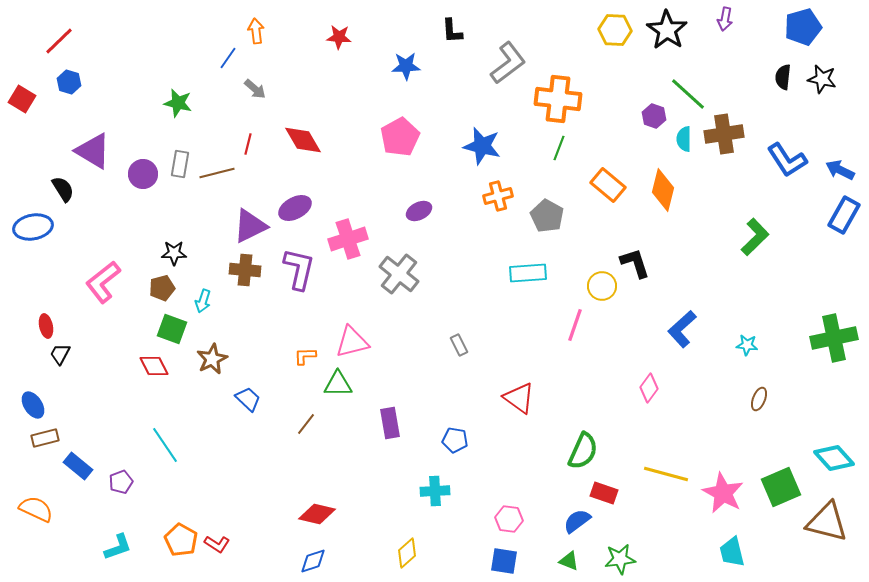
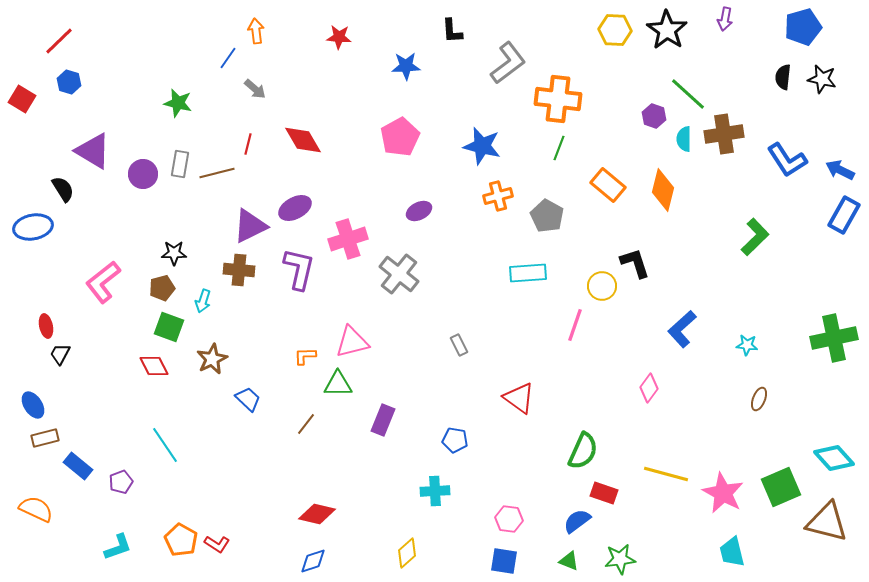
brown cross at (245, 270): moved 6 px left
green square at (172, 329): moved 3 px left, 2 px up
purple rectangle at (390, 423): moved 7 px left, 3 px up; rotated 32 degrees clockwise
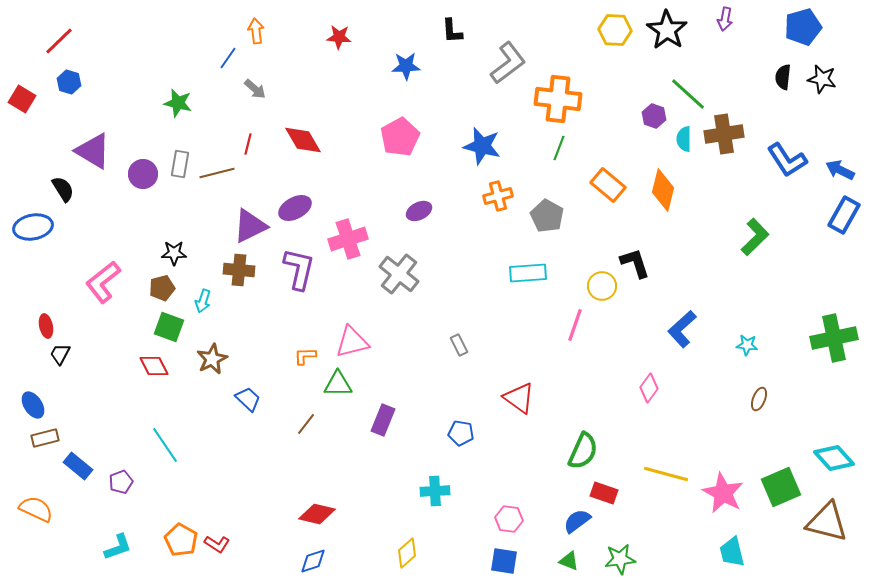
blue pentagon at (455, 440): moved 6 px right, 7 px up
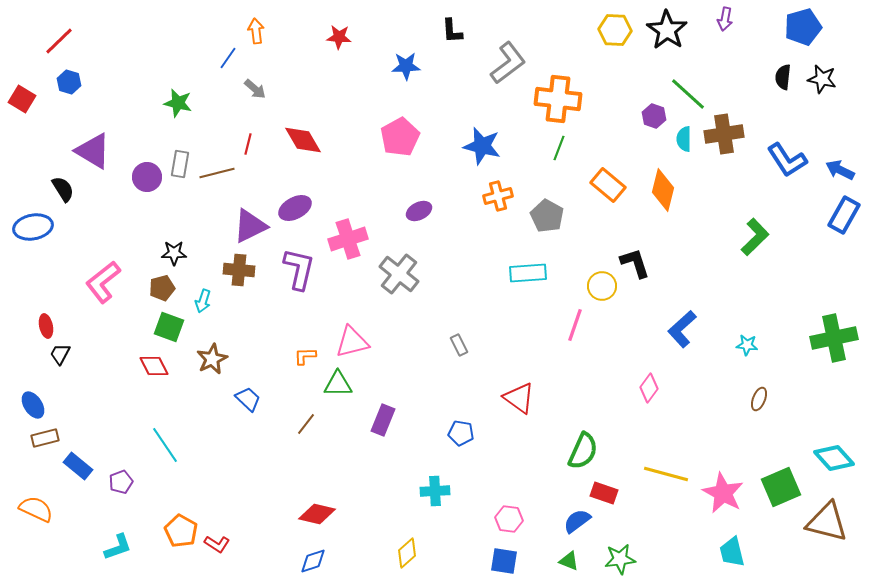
purple circle at (143, 174): moved 4 px right, 3 px down
orange pentagon at (181, 540): moved 9 px up
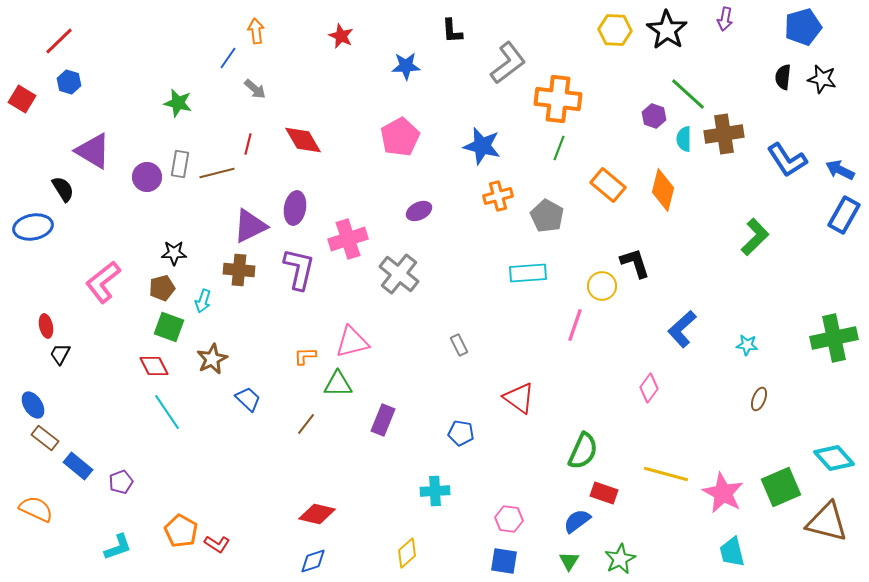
red star at (339, 37): moved 2 px right, 1 px up; rotated 20 degrees clockwise
purple ellipse at (295, 208): rotated 52 degrees counterclockwise
brown rectangle at (45, 438): rotated 52 degrees clockwise
cyan line at (165, 445): moved 2 px right, 33 px up
green star at (620, 559): rotated 20 degrees counterclockwise
green triangle at (569, 561): rotated 40 degrees clockwise
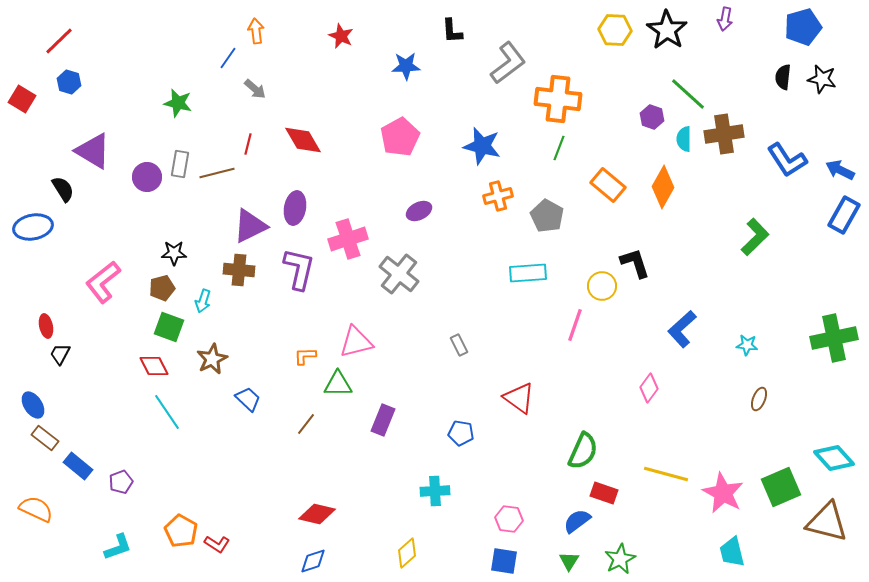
purple hexagon at (654, 116): moved 2 px left, 1 px down
orange diamond at (663, 190): moved 3 px up; rotated 15 degrees clockwise
pink triangle at (352, 342): moved 4 px right
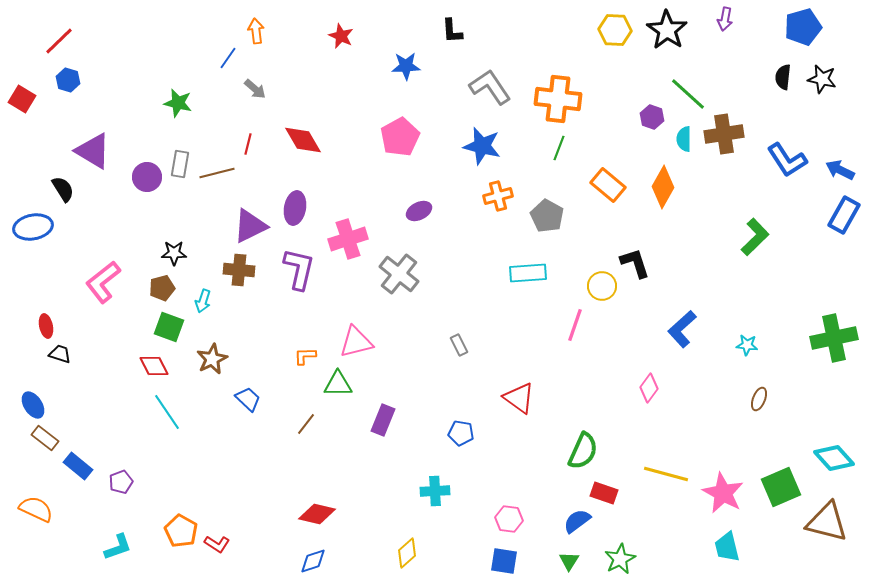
gray L-shape at (508, 63): moved 18 px left, 24 px down; rotated 87 degrees counterclockwise
blue hexagon at (69, 82): moved 1 px left, 2 px up
black trapezoid at (60, 354): rotated 80 degrees clockwise
cyan trapezoid at (732, 552): moved 5 px left, 5 px up
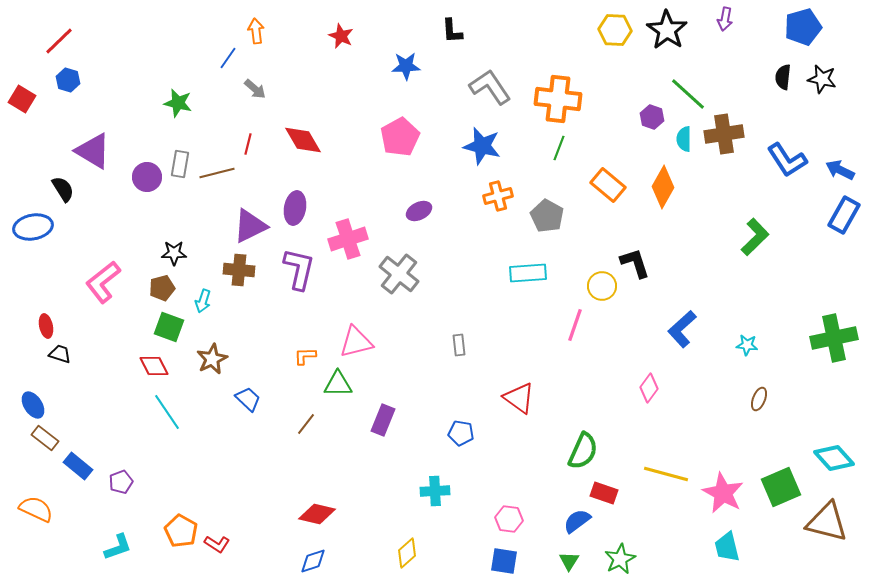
gray rectangle at (459, 345): rotated 20 degrees clockwise
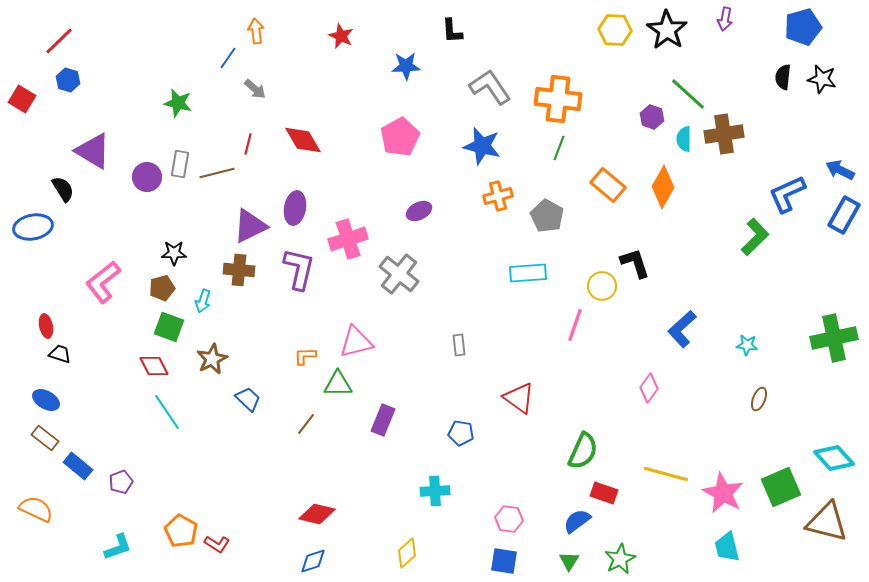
blue L-shape at (787, 160): moved 34 px down; rotated 99 degrees clockwise
blue ellipse at (33, 405): moved 13 px right, 5 px up; rotated 28 degrees counterclockwise
